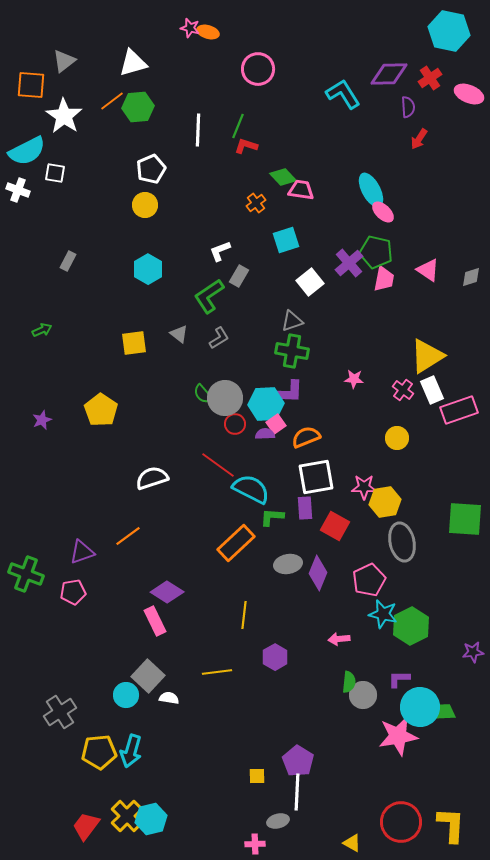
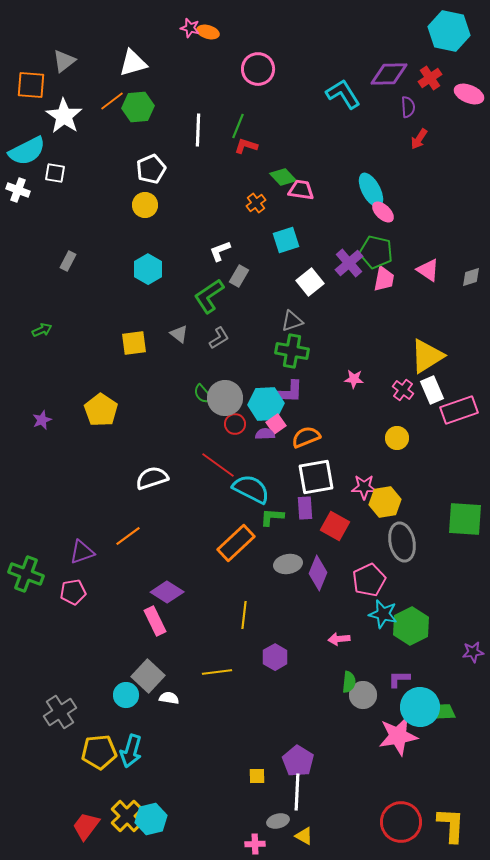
yellow triangle at (352, 843): moved 48 px left, 7 px up
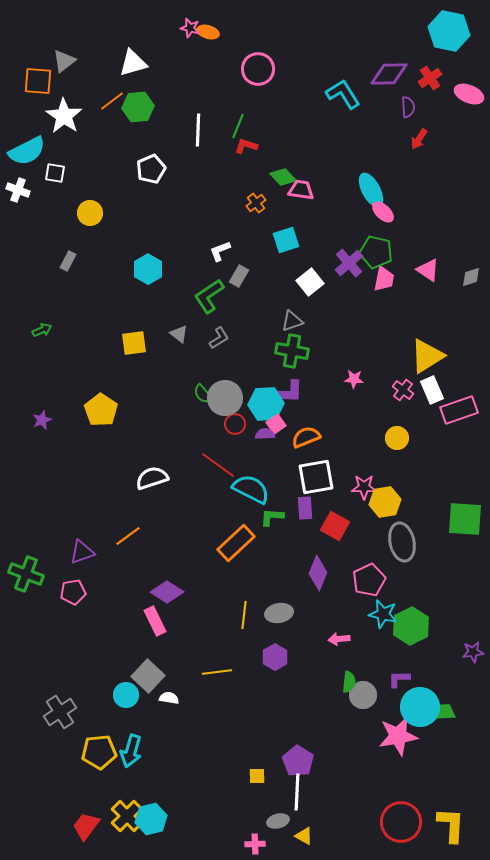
orange square at (31, 85): moved 7 px right, 4 px up
yellow circle at (145, 205): moved 55 px left, 8 px down
gray ellipse at (288, 564): moved 9 px left, 49 px down
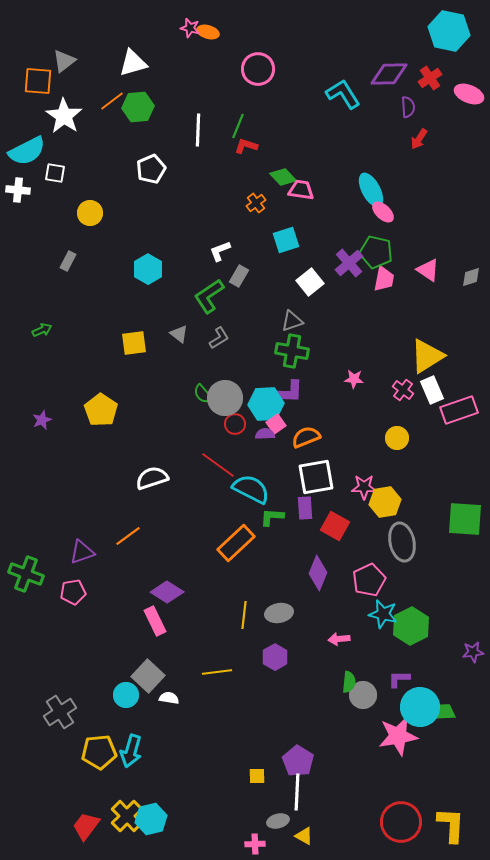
white cross at (18, 190): rotated 15 degrees counterclockwise
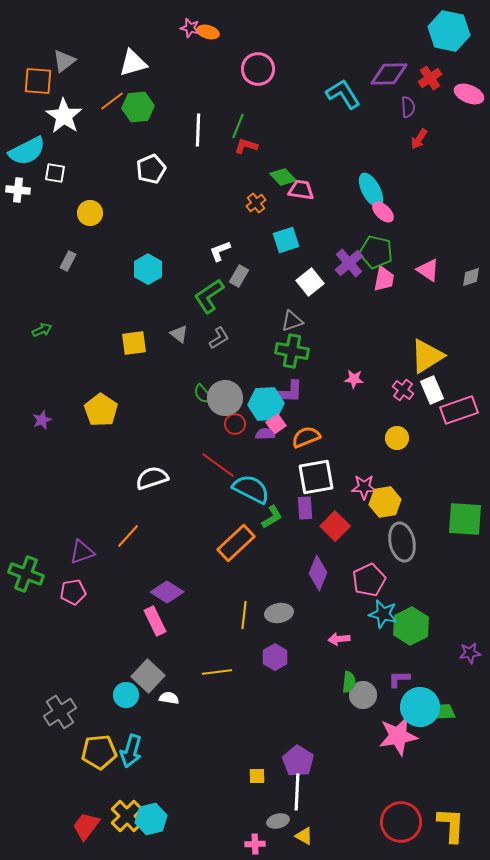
green L-shape at (272, 517): rotated 145 degrees clockwise
red square at (335, 526): rotated 16 degrees clockwise
orange line at (128, 536): rotated 12 degrees counterclockwise
purple star at (473, 652): moved 3 px left, 1 px down
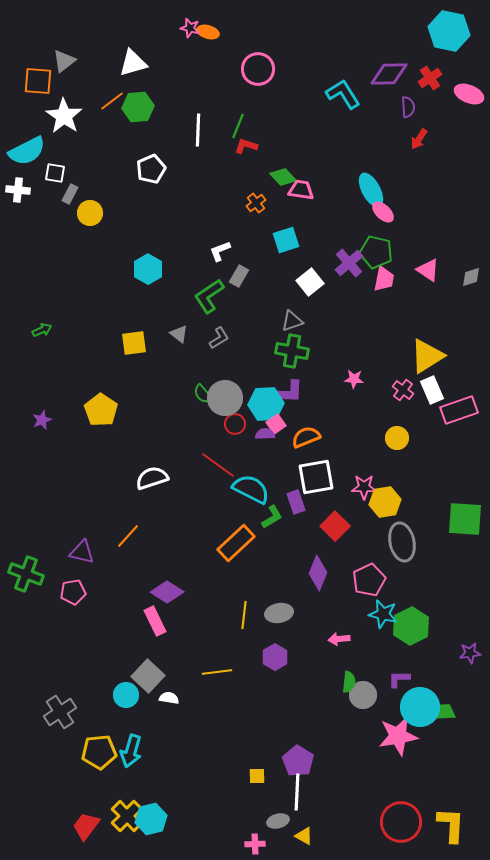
gray rectangle at (68, 261): moved 2 px right, 67 px up
purple rectangle at (305, 508): moved 9 px left, 6 px up; rotated 15 degrees counterclockwise
purple triangle at (82, 552): rotated 32 degrees clockwise
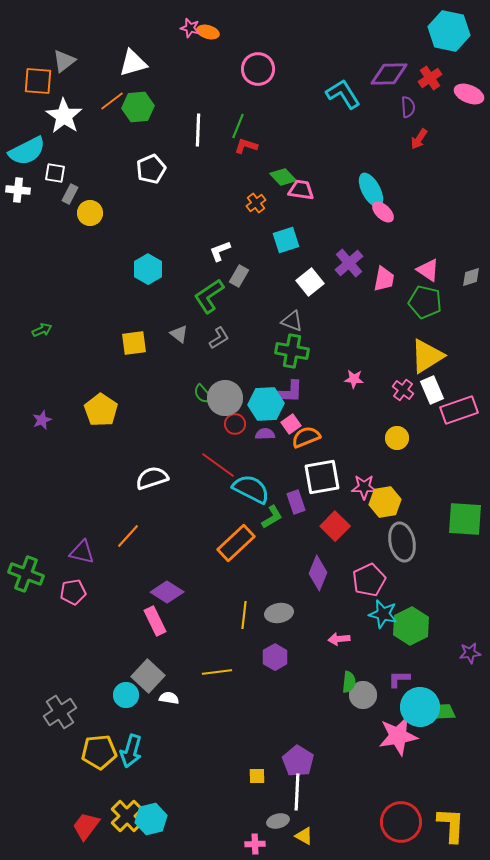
green pentagon at (376, 252): moved 49 px right, 50 px down
gray triangle at (292, 321): rotated 40 degrees clockwise
pink square at (276, 424): moved 15 px right
white square at (316, 477): moved 6 px right
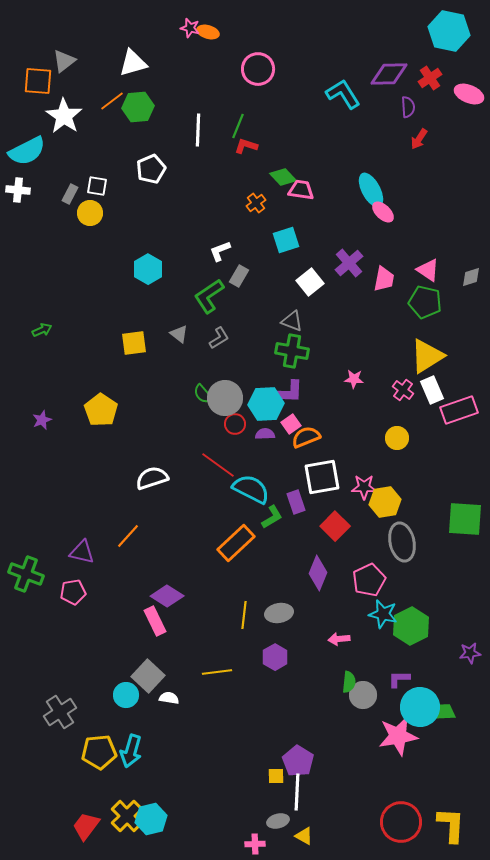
white square at (55, 173): moved 42 px right, 13 px down
purple diamond at (167, 592): moved 4 px down
yellow square at (257, 776): moved 19 px right
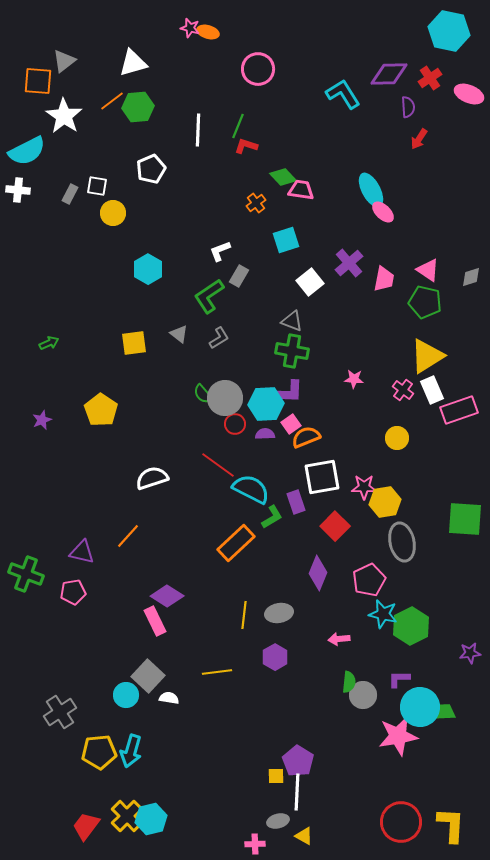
yellow circle at (90, 213): moved 23 px right
green arrow at (42, 330): moved 7 px right, 13 px down
